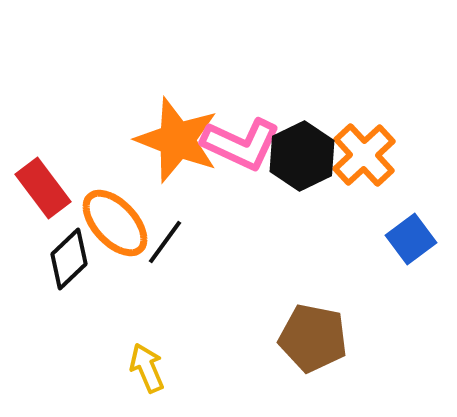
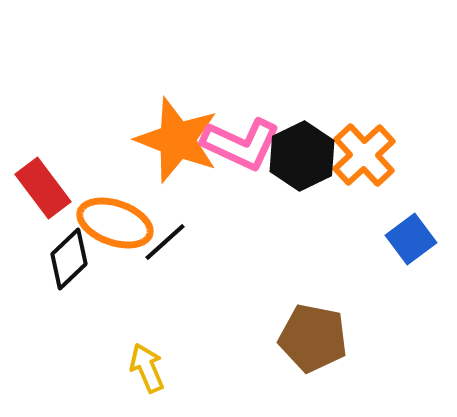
orange ellipse: rotated 28 degrees counterclockwise
black line: rotated 12 degrees clockwise
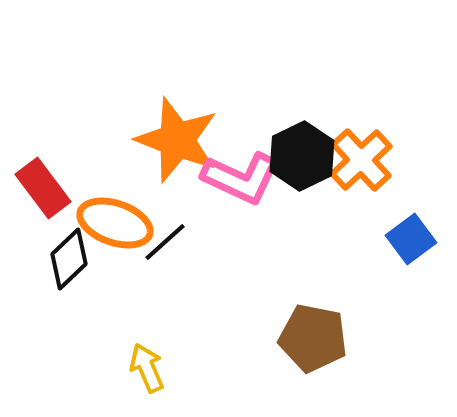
pink L-shape: moved 34 px down
orange cross: moved 3 px left, 5 px down
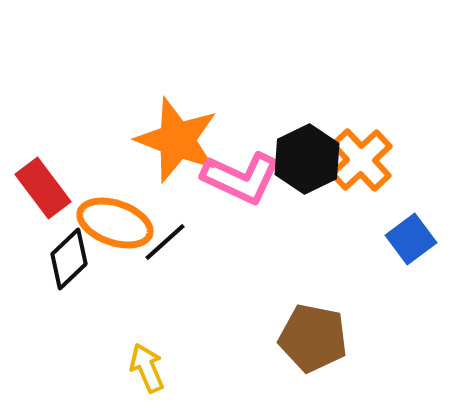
black hexagon: moved 5 px right, 3 px down
